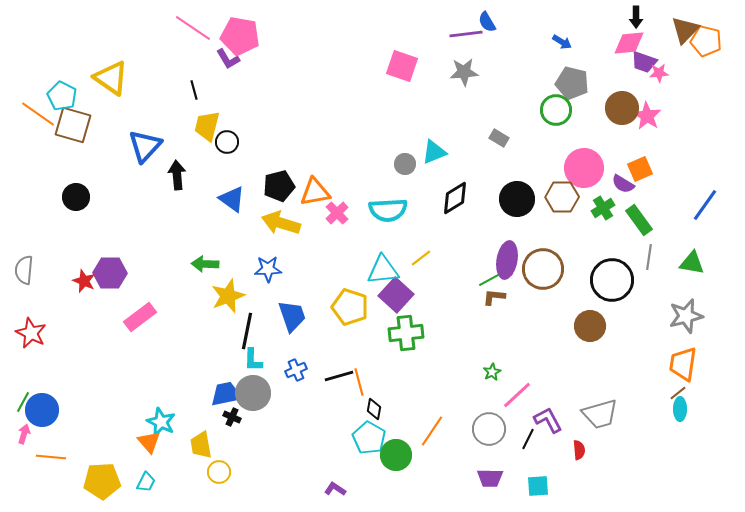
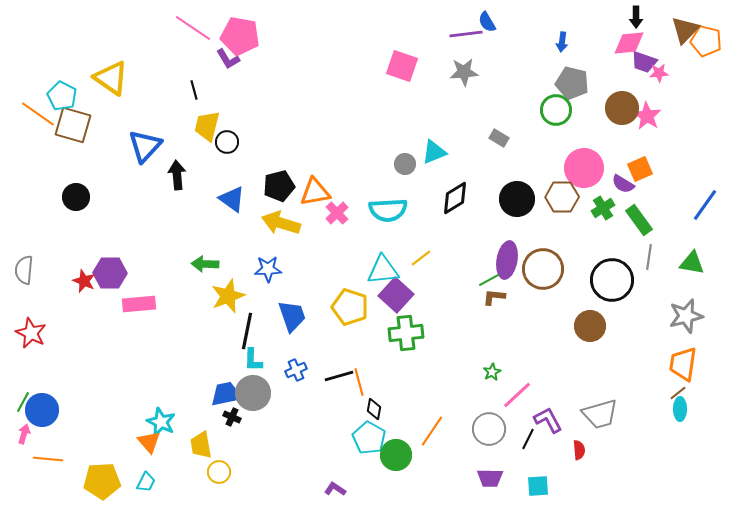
blue arrow at (562, 42): rotated 66 degrees clockwise
pink rectangle at (140, 317): moved 1 px left, 13 px up; rotated 32 degrees clockwise
orange line at (51, 457): moved 3 px left, 2 px down
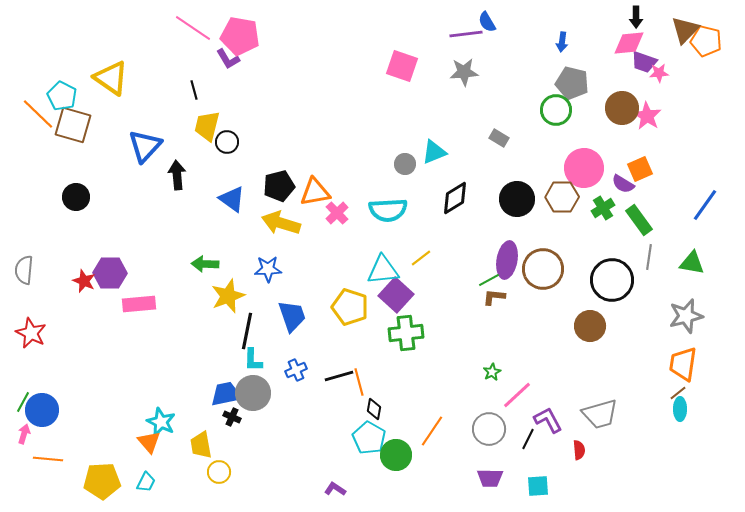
orange line at (38, 114): rotated 9 degrees clockwise
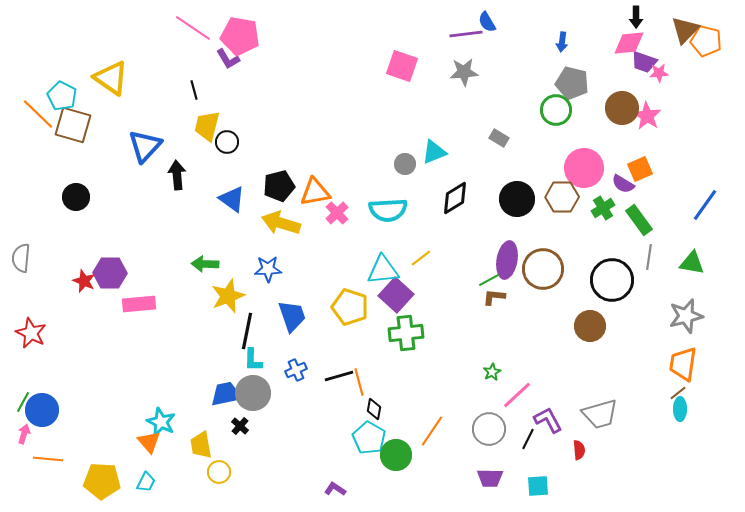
gray semicircle at (24, 270): moved 3 px left, 12 px up
black cross at (232, 417): moved 8 px right, 9 px down; rotated 18 degrees clockwise
yellow pentagon at (102, 481): rotated 6 degrees clockwise
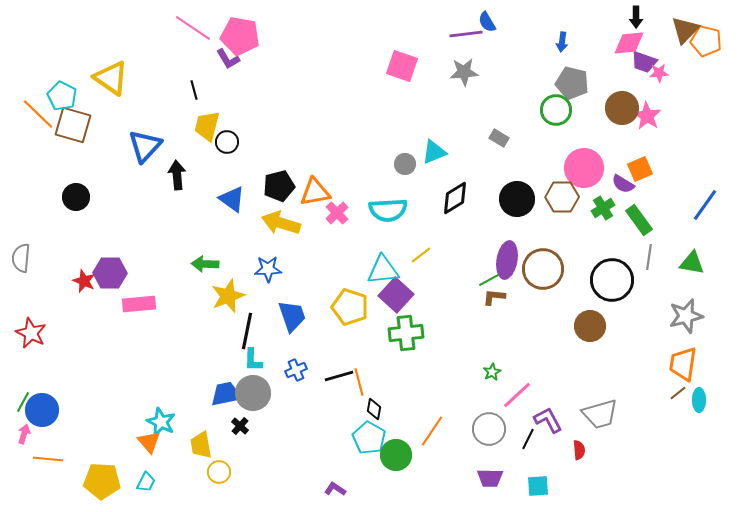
yellow line at (421, 258): moved 3 px up
cyan ellipse at (680, 409): moved 19 px right, 9 px up
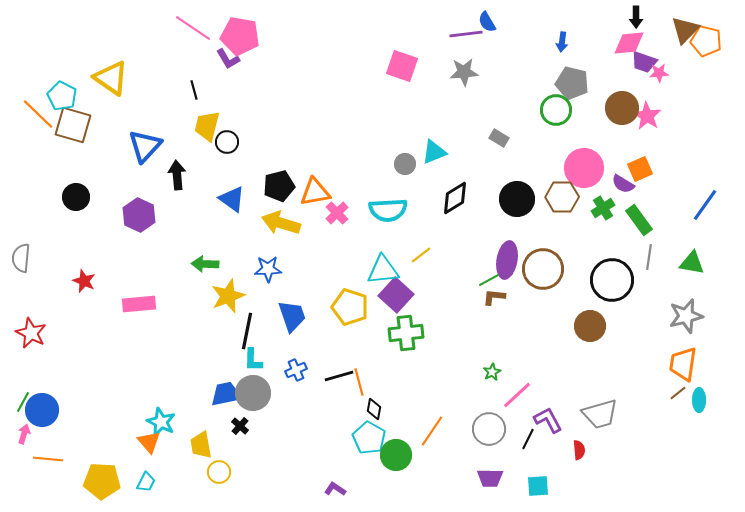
purple hexagon at (110, 273): moved 29 px right, 58 px up; rotated 24 degrees clockwise
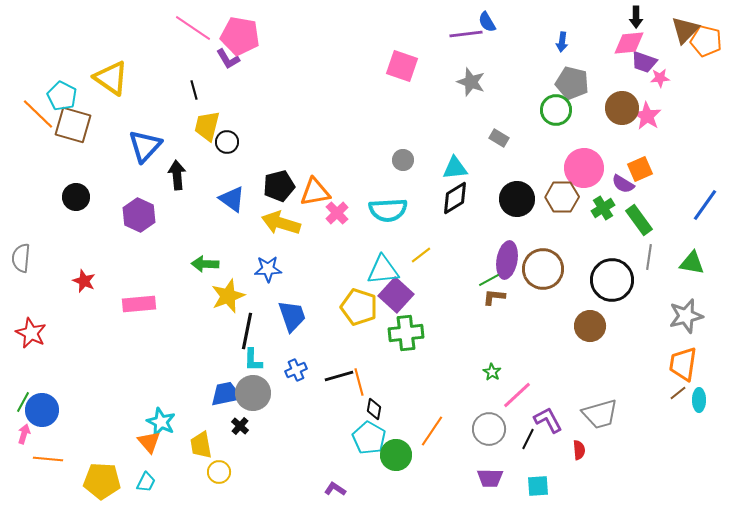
gray star at (464, 72): moved 7 px right, 10 px down; rotated 24 degrees clockwise
pink star at (659, 73): moved 1 px right, 5 px down
cyan triangle at (434, 152): moved 21 px right, 16 px down; rotated 16 degrees clockwise
gray circle at (405, 164): moved 2 px left, 4 px up
yellow pentagon at (350, 307): moved 9 px right
green star at (492, 372): rotated 12 degrees counterclockwise
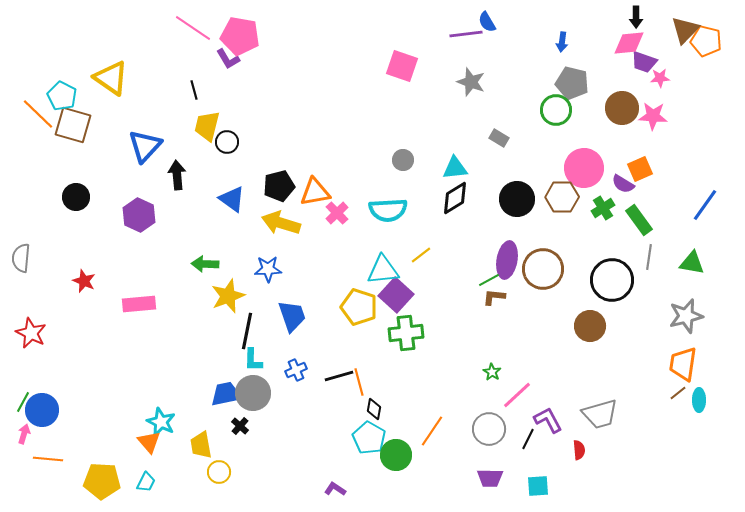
pink star at (647, 116): moved 6 px right; rotated 28 degrees counterclockwise
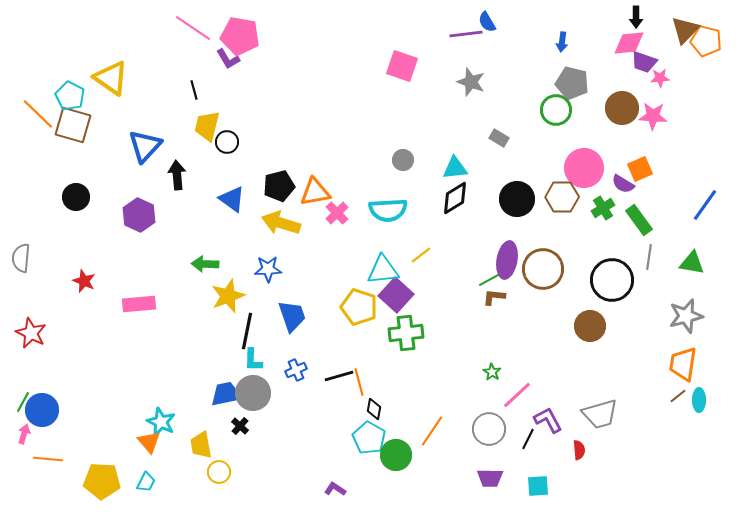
cyan pentagon at (62, 96): moved 8 px right
brown line at (678, 393): moved 3 px down
